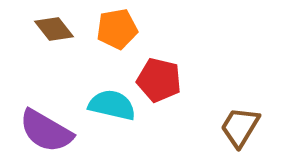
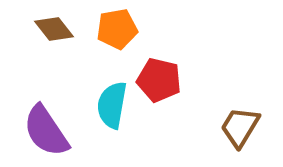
cyan semicircle: rotated 93 degrees counterclockwise
purple semicircle: rotated 26 degrees clockwise
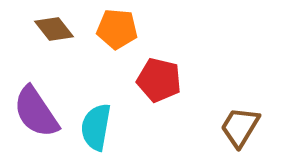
orange pentagon: rotated 15 degrees clockwise
cyan semicircle: moved 16 px left, 22 px down
purple semicircle: moved 10 px left, 19 px up
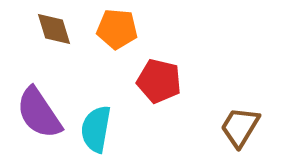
brown diamond: rotated 21 degrees clockwise
red pentagon: moved 1 px down
purple semicircle: moved 3 px right, 1 px down
cyan semicircle: moved 2 px down
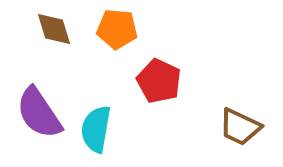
red pentagon: rotated 12 degrees clockwise
brown trapezoid: rotated 96 degrees counterclockwise
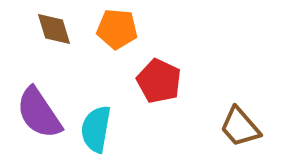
brown trapezoid: rotated 24 degrees clockwise
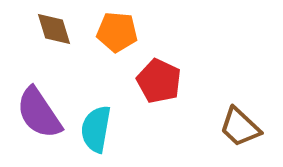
orange pentagon: moved 3 px down
brown trapezoid: rotated 6 degrees counterclockwise
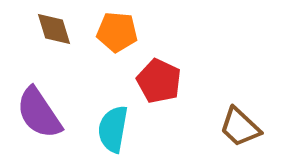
cyan semicircle: moved 17 px right
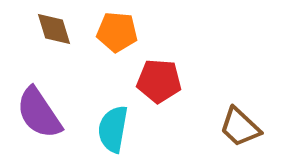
red pentagon: rotated 21 degrees counterclockwise
